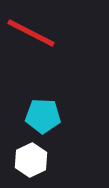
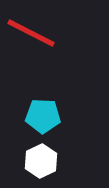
white hexagon: moved 10 px right, 1 px down
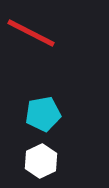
cyan pentagon: moved 2 px up; rotated 12 degrees counterclockwise
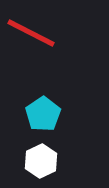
cyan pentagon: rotated 24 degrees counterclockwise
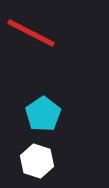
white hexagon: moved 4 px left; rotated 16 degrees counterclockwise
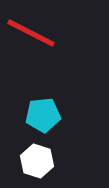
cyan pentagon: moved 1 px down; rotated 28 degrees clockwise
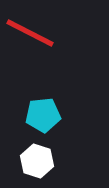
red line: moved 1 px left
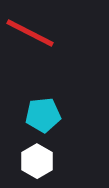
white hexagon: rotated 12 degrees clockwise
